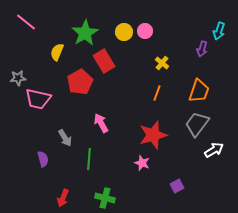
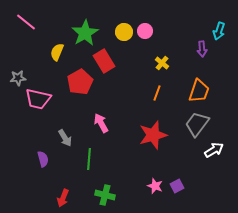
purple arrow: rotated 21 degrees counterclockwise
pink star: moved 13 px right, 23 px down
green cross: moved 3 px up
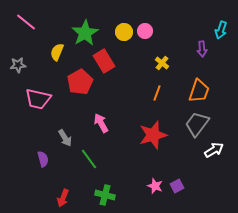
cyan arrow: moved 2 px right, 1 px up
gray star: moved 13 px up
green line: rotated 40 degrees counterclockwise
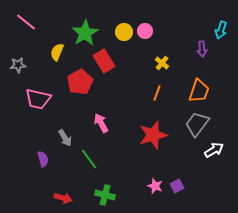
red arrow: rotated 96 degrees counterclockwise
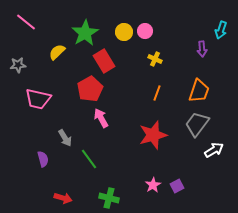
yellow semicircle: rotated 24 degrees clockwise
yellow cross: moved 7 px left, 4 px up; rotated 16 degrees counterclockwise
red pentagon: moved 10 px right, 7 px down
pink arrow: moved 5 px up
pink star: moved 2 px left, 1 px up; rotated 21 degrees clockwise
green cross: moved 4 px right, 3 px down
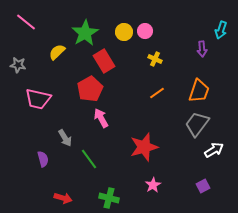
gray star: rotated 14 degrees clockwise
orange line: rotated 35 degrees clockwise
red star: moved 9 px left, 12 px down
purple square: moved 26 px right
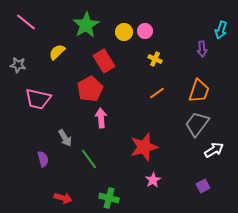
green star: moved 1 px right, 8 px up
pink arrow: rotated 24 degrees clockwise
pink star: moved 5 px up
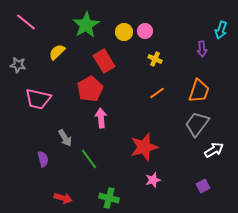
pink star: rotated 14 degrees clockwise
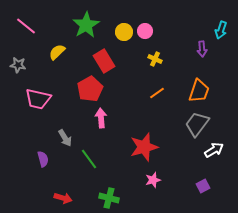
pink line: moved 4 px down
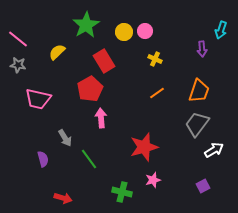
pink line: moved 8 px left, 13 px down
green cross: moved 13 px right, 6 px up
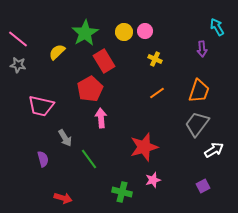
green star: moved 1 px left, 8 px down
cyan arrow: moved 4 px left, 3 px up; rotated 132 degrees clockwise
pink trapezoid: moved 3 px right, 7 px down
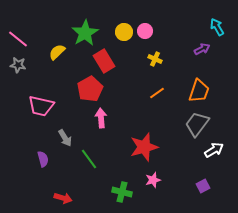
purple arrow: rotated 112 degrees counterclockwise
